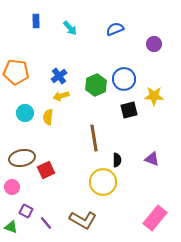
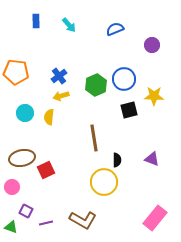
cyan arrow: moved 1 px left, 3 px up
purple circle: moved 2 px left, 1 px down
yellow semicircle: moved 1 px right
yellow circle: moved 1 px right
purple line: rotated 64 degrees counterclockwise
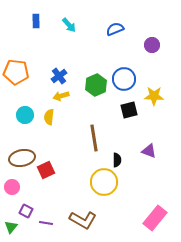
cyan circle: moved 2 px down
purple triangle: moved 3 px left, 8 px up
purple line: rotated 24 degrees clockwise
green triangle: rotated 48 degrees clockwise
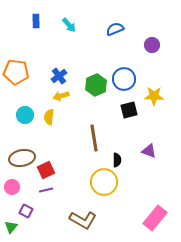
purple line: moved 33 px up; rotated 24 degrees counterclockwise
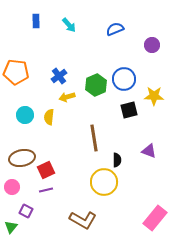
yellow arrow: moved 6 px right, 1 px down
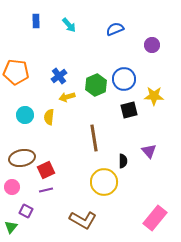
purple triangle: rotated 28 degrees clockwise
black semicircle: moved 6 px right, 1 px down
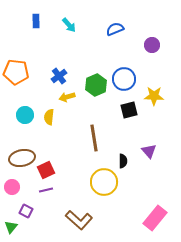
brown L-shape: moved 4 px left; rotated 12 degrees clockwise
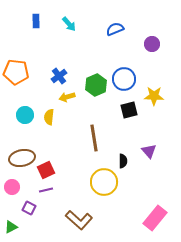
cyan arrow: moved 1 px up
purple circle: moved 1 px up
purple square: moved 3 px right, 3 px up
green triangle: rotated 24 degrees clockwise
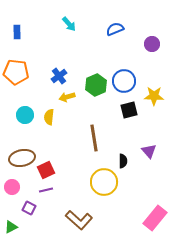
blue rectangle: moved 19 px left, 11 px down
blue circle: moved 2 px down
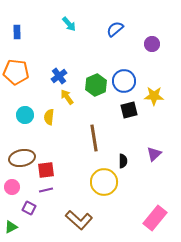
blue semicircle: rotated 18 degrees counterclockwise
yellow arrow: rotated 70 degrees clockwise
purple triangle: moved 5 px right, 3 px down; rotated 28 degrees clockwise
red square: rotated 18 degrees clockwise
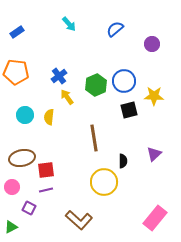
blue rectangle: rotated 56 degrees clockwise
